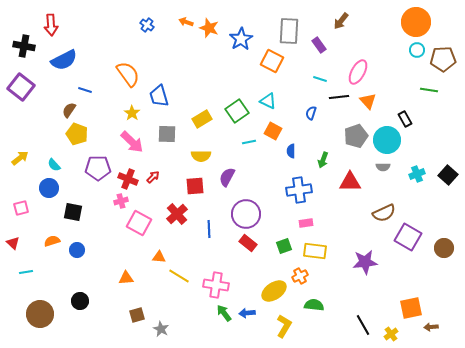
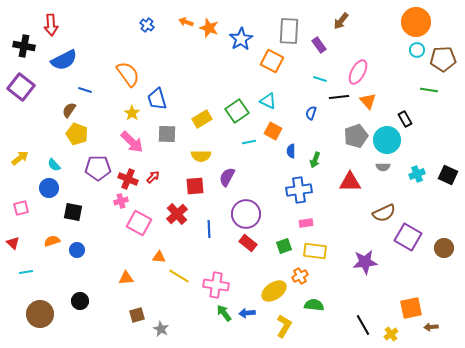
blue trapezoid at (159, 96): moved 2 px left, 3 px down
green arrow at (323, 160): moved 8 px left
black square at (448, 175): rotated 18 degrees counterclockwise
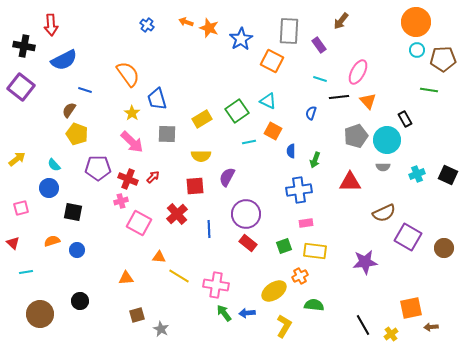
yellow arrow at (20, 158): moved 3 px left, 1 px down
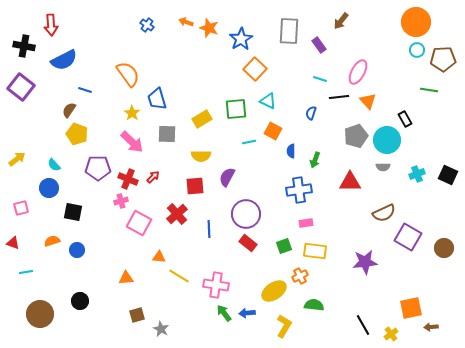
orange square at (272, 61): moved 17 px left, 8 px down; rotated 15 degrees clockwise
green square at (237, 111): moved 1 px left, 2 px up; rotated 30 degrees clockwise
red triangle at (13, 243): rotated 24 degrees counterclockwise
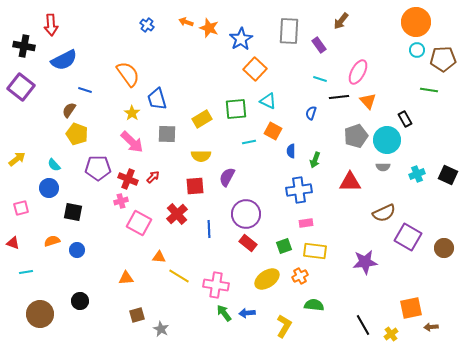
yellow ellipse at (274, 291): moved 7 px left, 12 px up
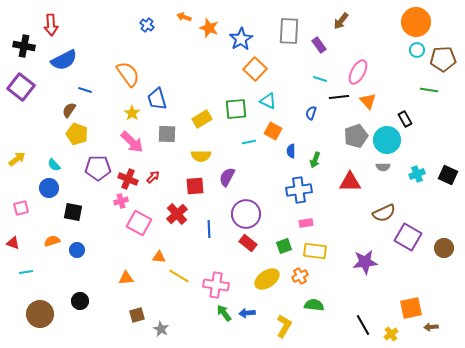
orange arrow at (186, 22): moved 2 px left, 5 px up
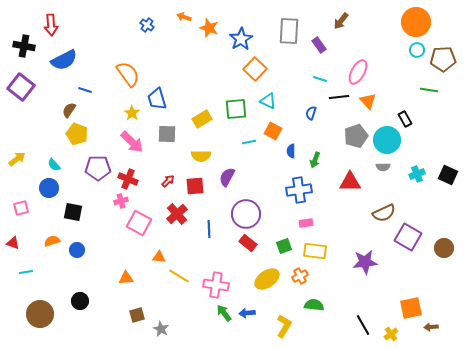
red arrow at (153, 177): moved 15 px right, 4 px down
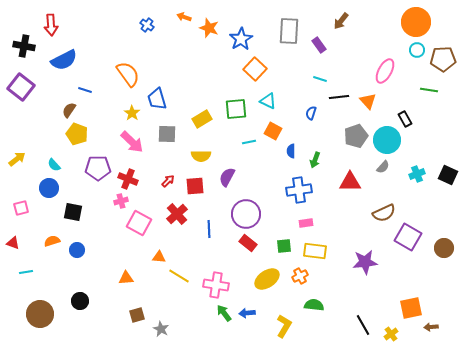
pink ellipse at (358, 72): moved 27 px right, 1 px up
gray semicircle at (383, 167): rotated 48 degrees counterclockwise
green square at (284, 246): rotated 14 degrees clockwise
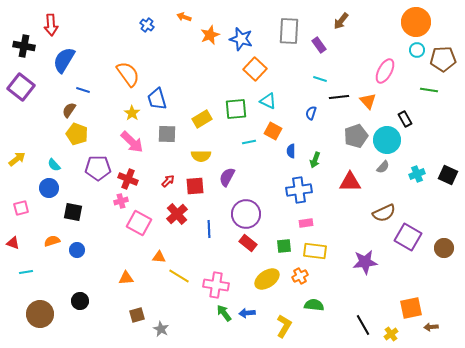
orange star at (209, 28): moved 1 px right, 7 px down; rotated 30 degrees clockwise
blue star at (241, 39): rotated 25 degrees counterclockwise
blue semicircle at (64, 60): rotated 148 degrees clockwise
blue line at (85, 90): moved 2 px left
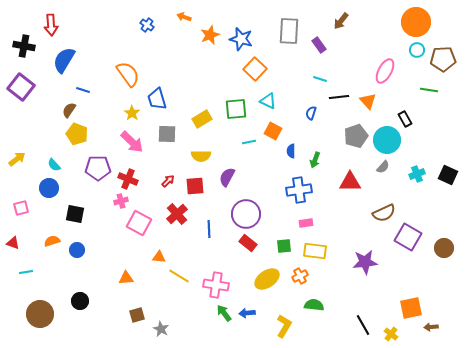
black square at (73, 212): moved 2 px right, 2 px down
yellow cross at (391, 334): rotated 16 degrees counterclockwise
